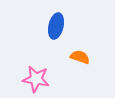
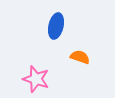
pink star: rotated 8 degrees clockwise
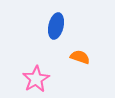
pink star: rotated 24 degrees clockwise
